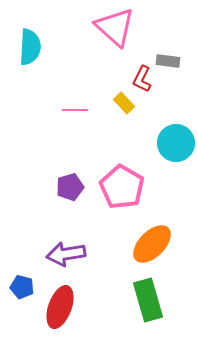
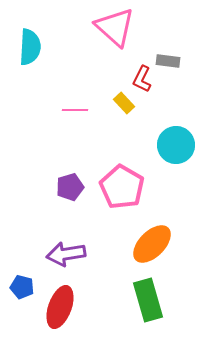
cyan circle: moved 2 px down
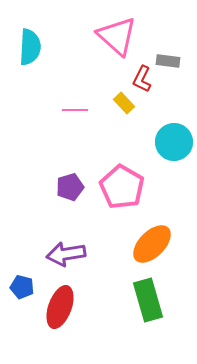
pink triangle: moved 2 px right, 9 px down
cyan circle: moved 2 px left, 3 px up
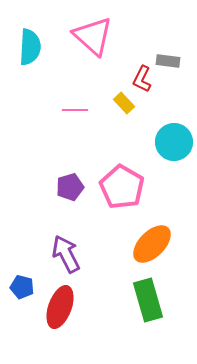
pink triangle: moved 24 px left
purple arrow: rotated 72 degrees clockwise
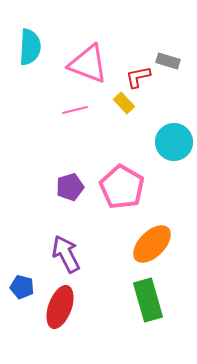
pink triangle: moved 5 px left, 28 px down; rotated 21 degrees counterclockwise
gray rectangle: rotated 10 degrees clockwise
red L-shape: moved 4 px left, 2 px up; rotated 52 degrees clockwise
pink line: rotated 15 degrees counterclockwise
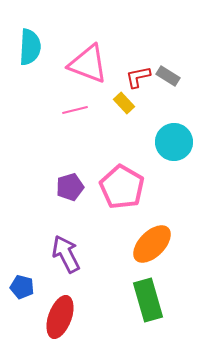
gray rectangle: moved 15 px down; rotated 15 degrees clockwise
red ellipse: moved 10 px down
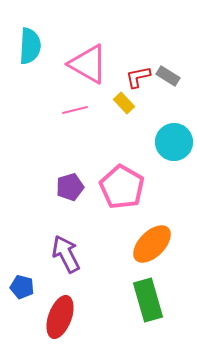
cyan semicircle: moved 1 px up
pink triangle: rotated 9 degrees clockwise
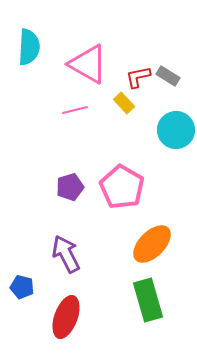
cyan semicircle: moved 1 px left, 1 px down
cyan circle: moved 2 px right, 12 px up
red ellipse: moved 6 px right
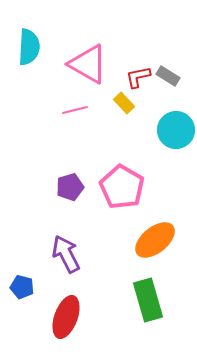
orange ellipse: moved 3 px right, 4 px up; rotated 6 degrees clockwise
